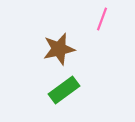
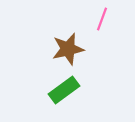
brown star: moved 9 px right
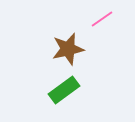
pink line: rotated 35 degrees clockwise
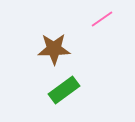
brown star: moved 14 px left; rotated 12 degrees clockwise
